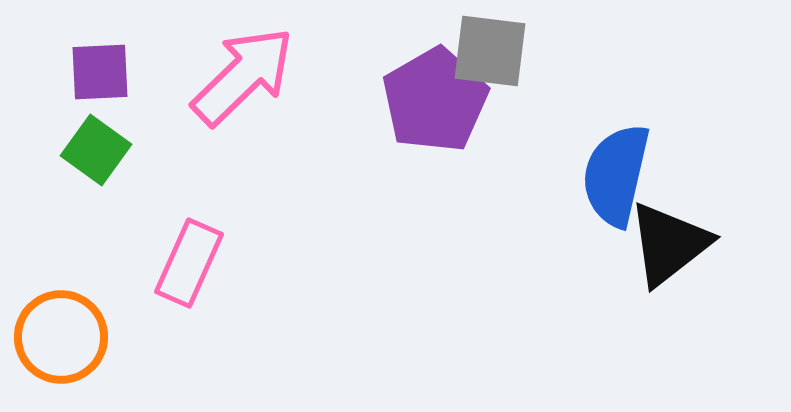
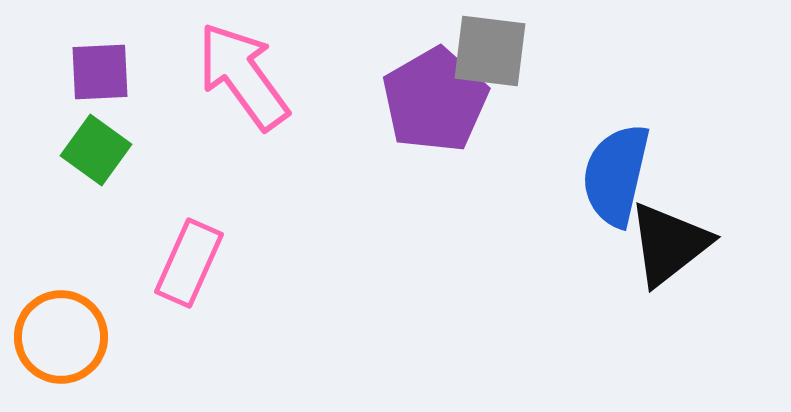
pink arrow: rotated 82 degrees counterclockwise
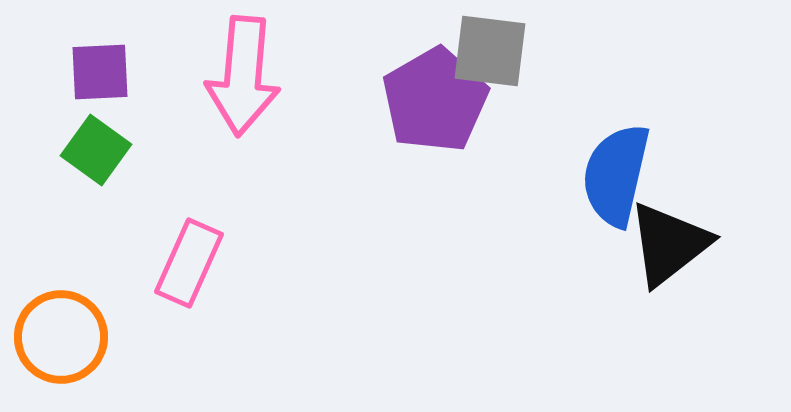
pink arrow: rotated 139 degrees counterclockwise
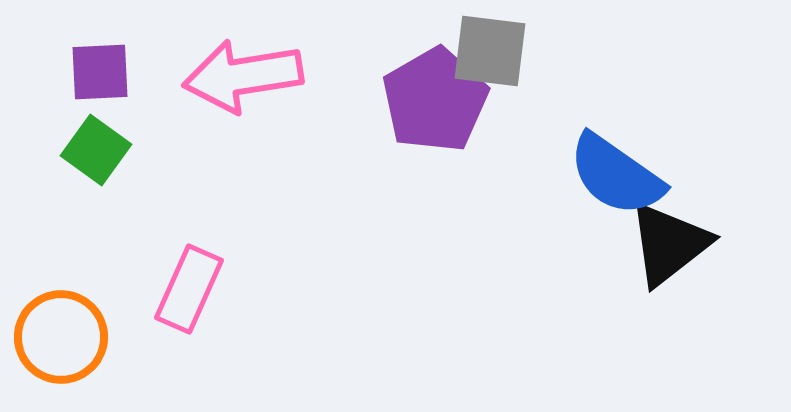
pink arrow: rotated 76 degrees clockwise
blue semicircle: rotated 68 degrees counterclockwise
pink rectangle: moved 26 px down
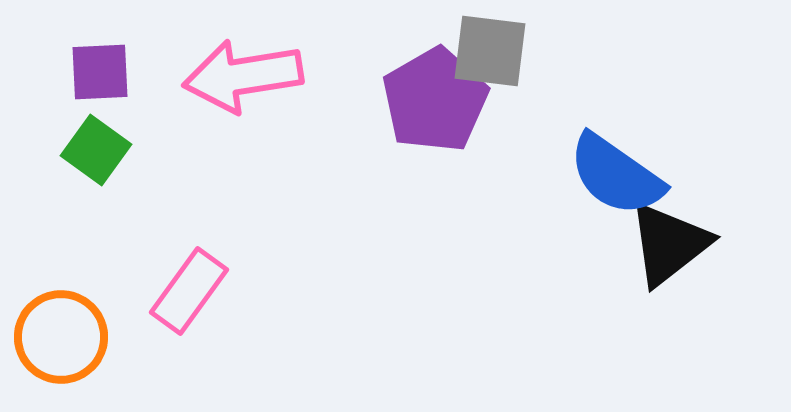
pink rectangle: moved 2 px down; rotated 12 degrees clockwise
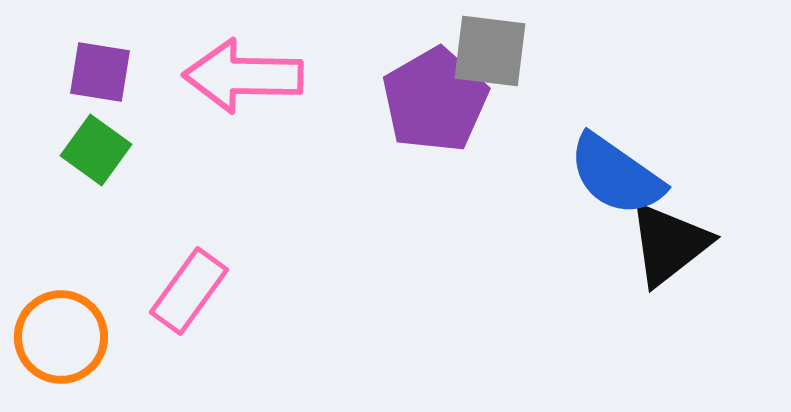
purple square: rotated 12 degrees clockwise
pink arrow: rotated 10 degrees clockwise
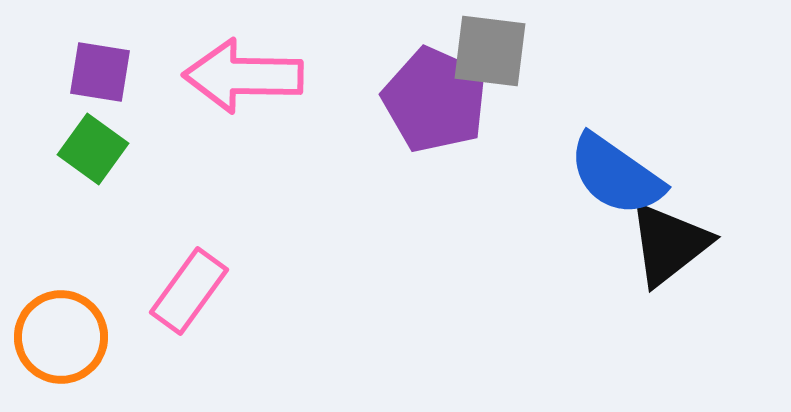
purple pentagon: rotated 18 degrees counterclockwise
green square: moved 3 px left, 1 px up
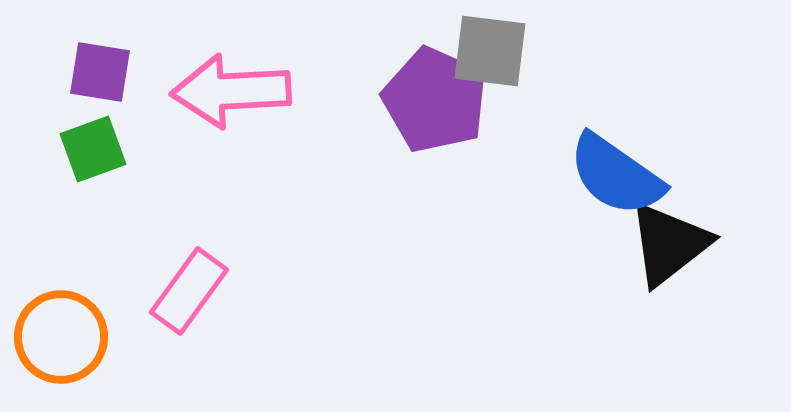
pink arrow: moved 12 px left, 15 px down; rotated 4 degrees counterclockwise
green square: rotated 34 degrees clockwise
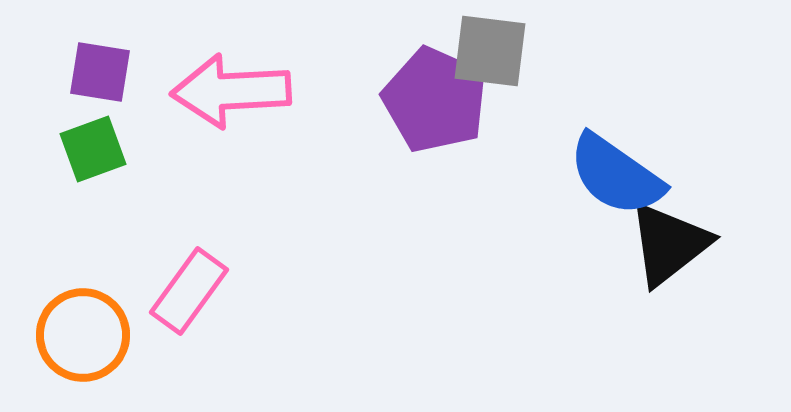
orange circle: moved 22 px right, 2 px up
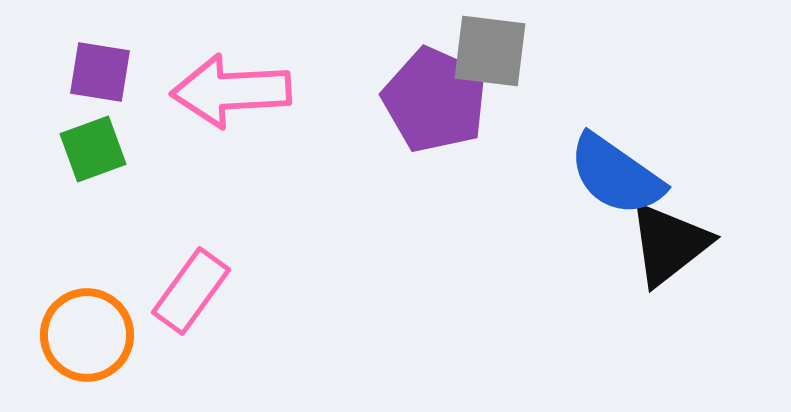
pink rectangle: moved 2 px right
orange circle: moved 4 px right
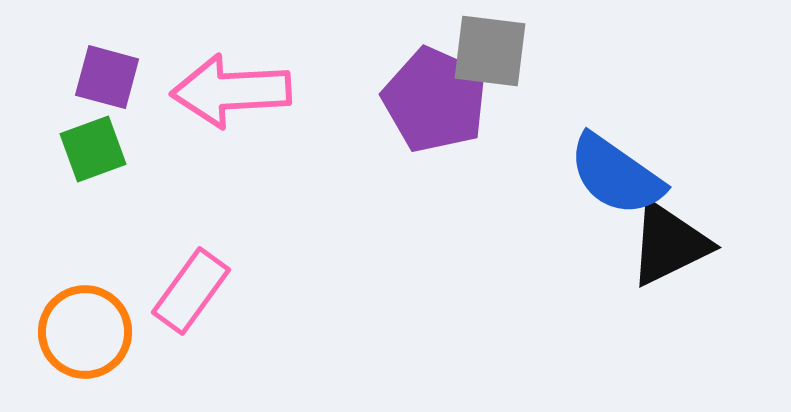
purple square: moved 7 px right, 5 px down; rotated 6 degrees clockwise
black triangle: rotated 12 degrees clockwise
orange circle: moved 2 px left, 3 px up
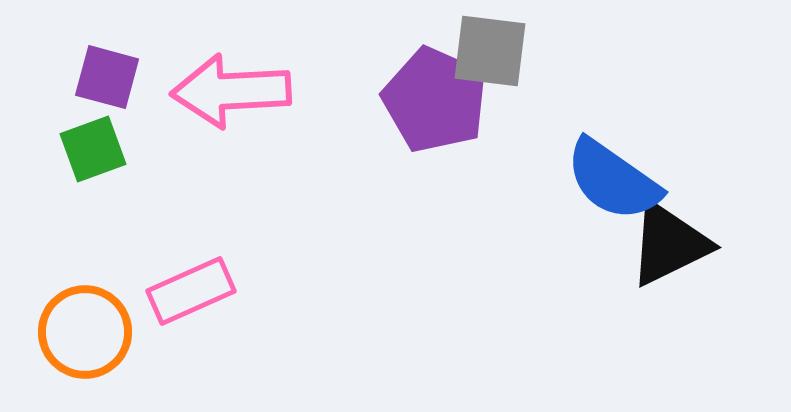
blue semicircle: moved 3 px left, 5 px down
pink rectangle: rotated 30 degrees clockwise
